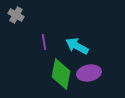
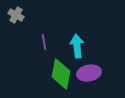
cyan arrow: rotated 55 degrees clockwise
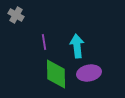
green diamond: moved 5 px left; rotated 12 degrees counterclockwise
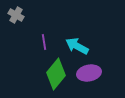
cyan arrow: rotated 55 degrees counterclockwise
green diamond: rotated 40 degrees clockwise
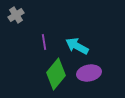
gray cross: rotated 28 degrees clockwise
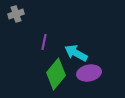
gray cross: moved 1 px up; rotated 14 degrees clockwise
purple line: rotated 21 degrees clockwise
cyan arrow: moved 1 px left, 7 px down
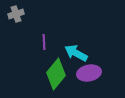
purple line: rotated 14 degrees counterclockwise
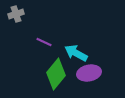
purple line: rotated 63 degrees counterclockwise
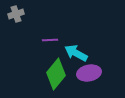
purple line: moved 6 px right, 2 px up; rotated 28 degrees counterclockwise
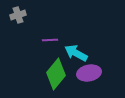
gray cross: moved 2 px right, 1 px down
